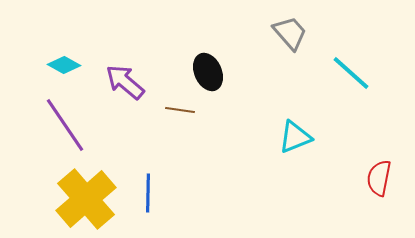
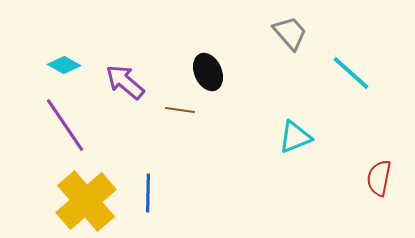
yellow cross: moved 2 px down
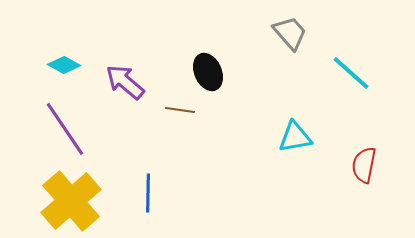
purple line: moved 4 px down
cyan triangle: rotated 12 degrees clockwise
red semicircle: moved 15 px left, 13 px up
yellow cross: moved 15 px left
